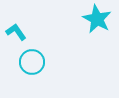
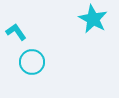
cyan star: moved 4 px left
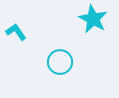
cyan circle: moved 28 px right
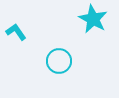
cyan circle: moved 1 px left, 1 px up
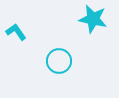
cyan star: rotated 16 degrees counterclockwise
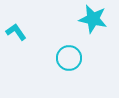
cyan circle: moved 10 px right, 3 px up
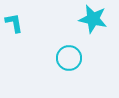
cyan L-shape: moved 2 px left, 9 px up; rotated 25 degrees clockwise
